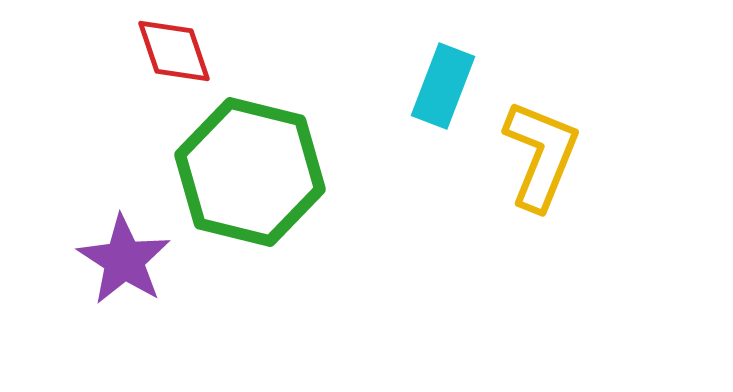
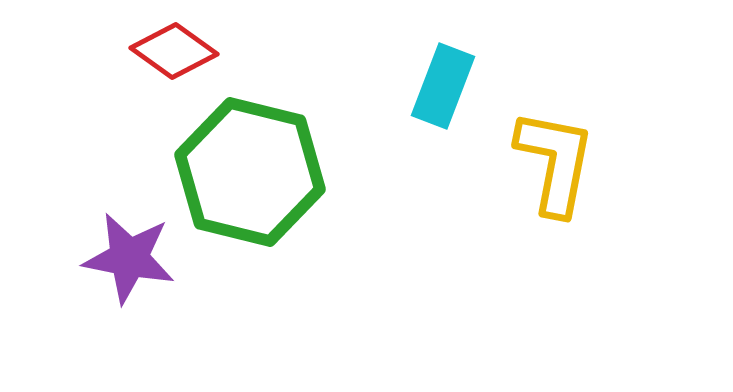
red diamond: rotated 36 degrees counterclockwise
yellow L-shape: moved 14 px right, 7 px down; rotated 11 degrees counterclockwise
purple star: moved 5 px right, 2 px up; rotated 22 degrees counterclockwise
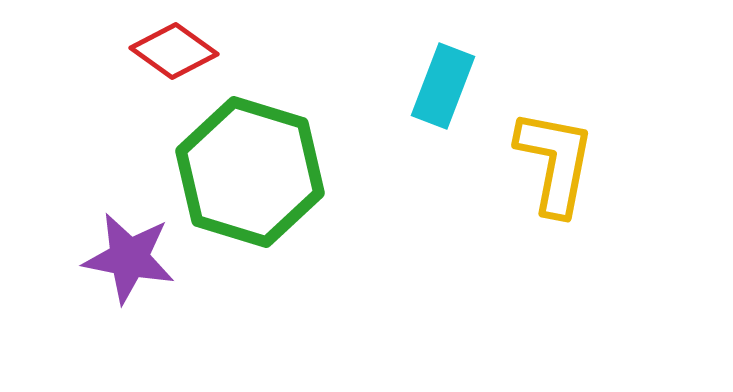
green hexagon: rotated 3 degrees clockwise
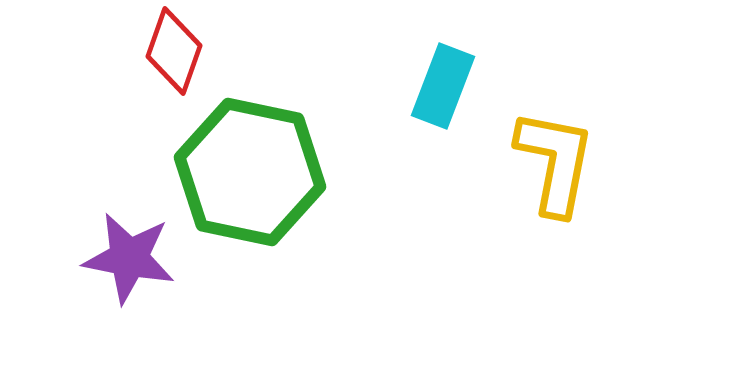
red diamond: rotated 74 degrees clockwise
green hexagon: rotated 5 degrees counterclockwise
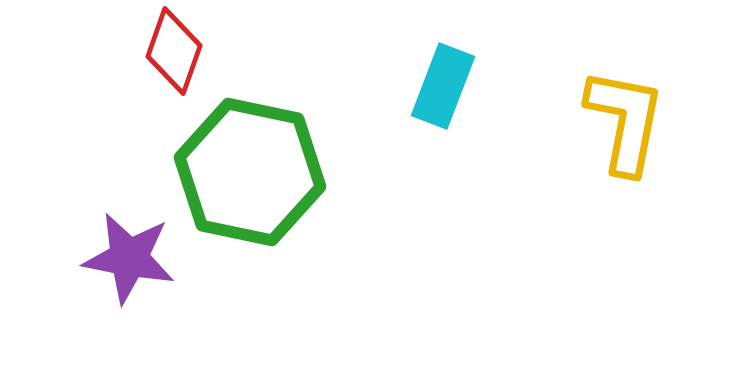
yellow L-shape: moved 70 px right, 41 px up
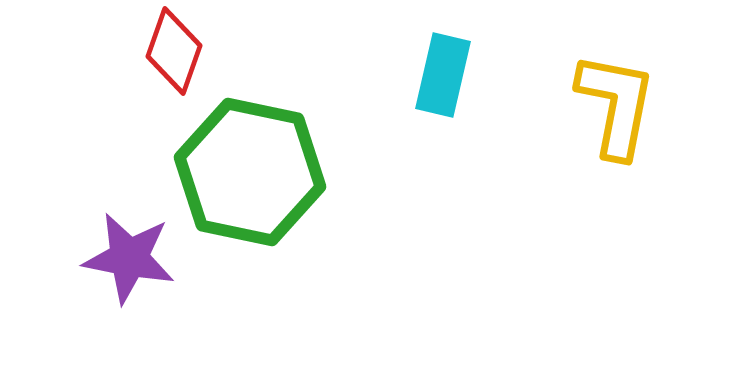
cyan rectangle: moved 11 px up; rotated 8 degrees counterclockwise
yellow L-shape: moved 9 px left, 16 px up
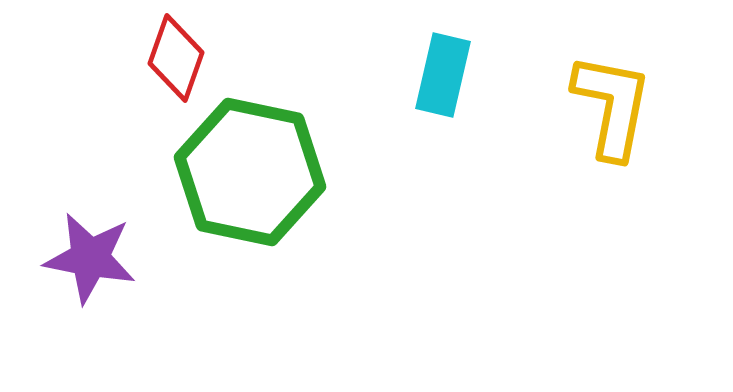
red diamond: moved 2 px right, 7 px down
yellow L-shape: moved 4 px left, 1 px down
purple star: moved 39 px left
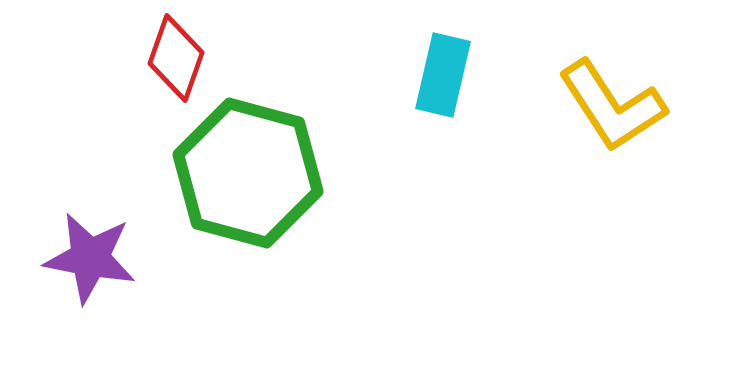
yellow L-shape: rotated 136 degrees clockwise
green hexagon: moved 2 px left, 1 px down; rotated 3 degrees clockwise
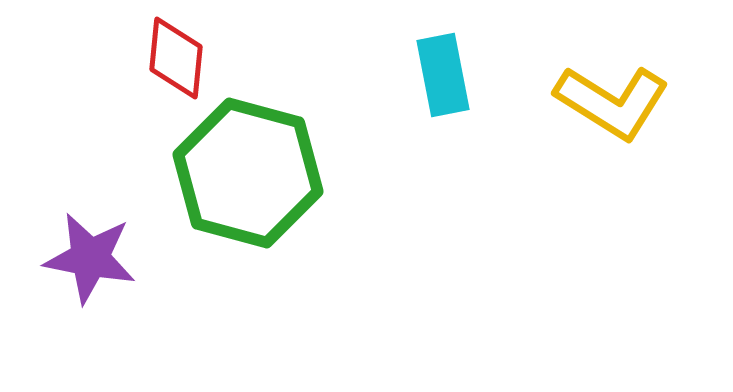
red diamond: rotated 14 degrees counterclockwise
cyan rectangle: rotated 24 degrees counterclockwise
yellow L-shape: moved 4 px up; rotated 25 degrees counterclockwise
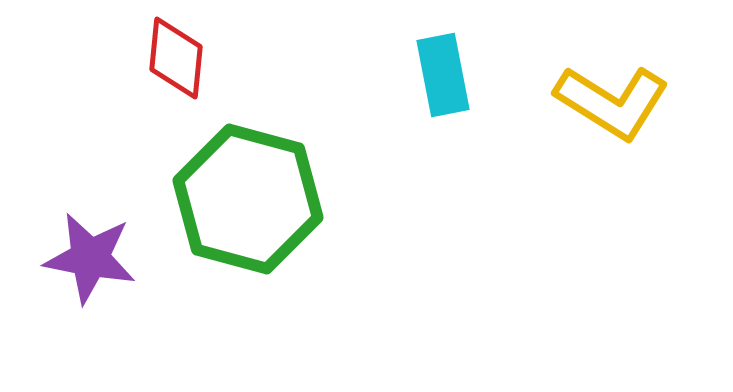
green hexagon: moved 26 px down
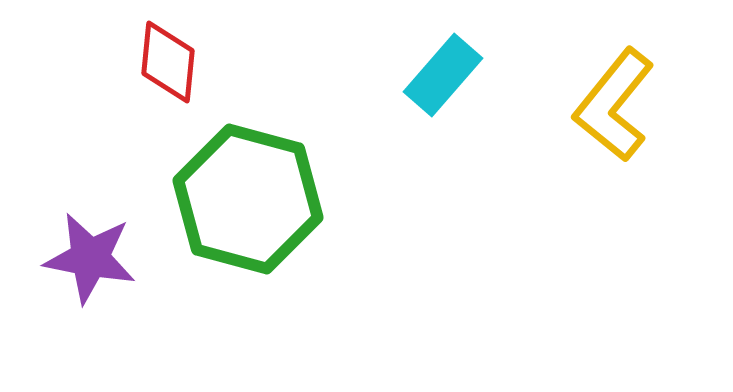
red diamond: moved 8 px left, 4 px down
cyan rectangle: rotated 52 degrees clockwise
yellow L-shape: moved 2 px right, 3 px down; rotated 97 degrees clockwise
